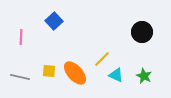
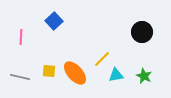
cyan triangle: rotated 35 degrees counterclockwise
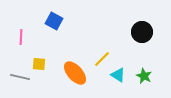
blue square: rotated 18 degrees counterclockwise
yellow square: moved 10 px left, 7 px up
cyan triangle: moved 2 px right; rotated 42 degrees clockwise
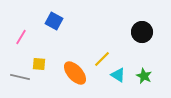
pink line: rotated 28 degrees clockwise
